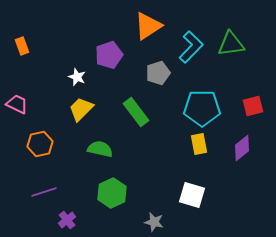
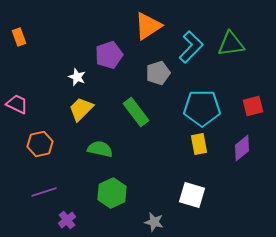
orange rectangle: moved 3 px left, 9 px up
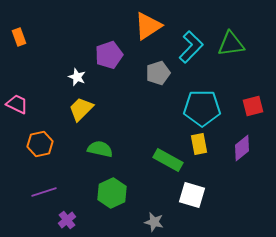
green rectangle: moved 32 px right, 48 px down; rotated 24 degrees counterclockwise
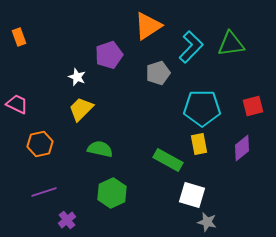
gray star: moved 53 px right
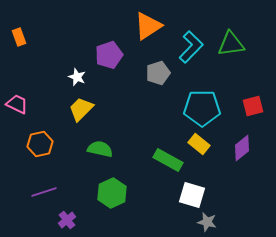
yellow rectangle: rotated 40 degrees counterclockwise
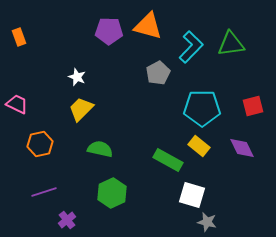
orange triangle: rotated 48 degrees clockwise
purple pentagon: moved 24 px up; rotated 20 degrees clockwise
gray pentagon: rotated 10 degrees counterclockwise
yellow rectangle: moved 2 px down
purple diamond: rotated 76 degrees counterclockwise
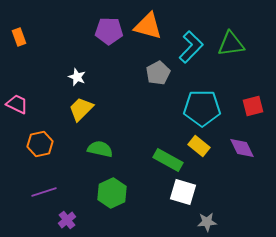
white square: moved 9 px left, 3 px up
gray star: rotated 18 degrees counterclockwise
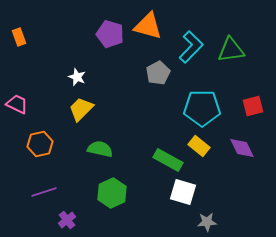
purple pentagon: moved 1 px right, 3 px down; rotated 16 degrees clockwise
green triangle: moved 6 px down
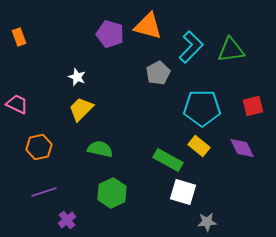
orange hexagon: moved 1 px left, 3 px down
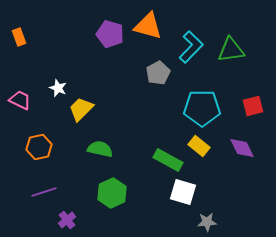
white star: moved 19 px left, 11 px down
pink trapezoid: moved 3 px right, 4 px up
